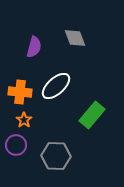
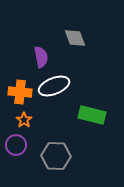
purple semicircle: moved 7 px right, 10 px down; rotated 25 degrees counterclockwise
white ellipse: moved 2 px left; rotated 20 degrees clockwise
green rectangle: rotated 64 degrees clockwise
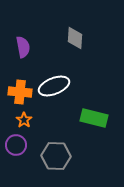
gray diamond: rotated 25 degrees clockwise
purple semicircle: moved 18 px left, 10 px up
green rectangle: moved 2 px right, 3 px down
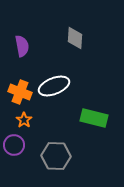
purple semicircle: moved 1 px left, 1 px up
orange cross: rotated 15 degrees clockwise
purple circle: moved 2 px left
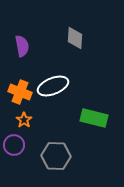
white ellipse: moved 1 px left
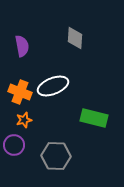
orange star: rotated 21 degrees clockwise
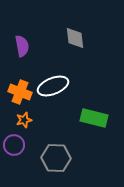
gray diamond: rotated 10 degrees counterclockwise
gray hexagon: moved 2 px down
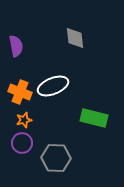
purple semicircle: moved 6 px left
purple circle: moved 8 px right, 2 px up
